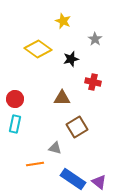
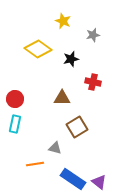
gray star: moved 2 px left, 4 px up; rotated 24 degrees clockwise
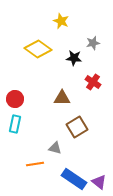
yellow star: moved 2 px left
gray star: moved 8 px down
black star: moved 3 px right, 1 px up; rotated 21 degrees clockwise
red cross: rotated 21 degrees clockwise
blue rectangle: moved 1 px right
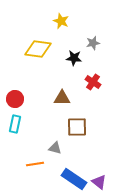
yellow diamond: rotated 28 degrees counterclockwise
brown square: rotated 30 degrees clockwise
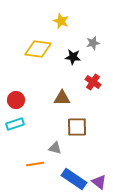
black star: moved 1 px left, 1 px up
red circle: moved 1 px right, 1 px down
cyan rectangle: rotated 60 degrees clockwise
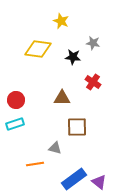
gray star: rotated 24 degrees clockwise
blue rectangle: rotated 70 degrees counterclockwise
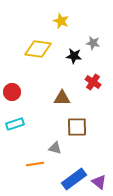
black star: moved 1 px right, 1 px up
red circle: moved 4 px left, 8 px up
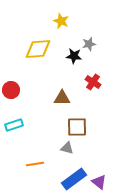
gray star: moved 4 px left, 1 px down; rotated 24 degrees counterclockwise
yellow diamond: rotated 12 degrees counterclockwise
red circle: moved 1 px left, 2 px up
cyan rectangle: moved 1 px left, 1 px down
gray triangle: moved 12 px right
